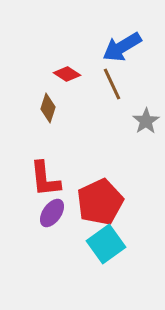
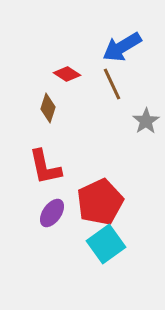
red L-shape: moved 12 px up; rotated 6 degrees counterclockwise
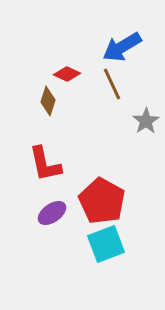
red diamond: rotated 8 degrees counterclockwise
brown diamond: moved 7 px up
red L-shape: moved 3 px up
red pentagon: moved 2 px right, 1 px up; rotated 18 degrees counterclockwise
purple ellipse: rotated 20 degrees clockwise
cyan square: rotated 15 degrees clockwise
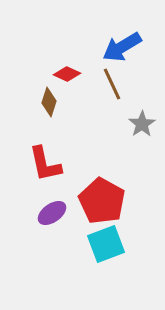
brown diamond: moved 1 px right, 1 px down
gray star: moved 4 px left, 3 px down
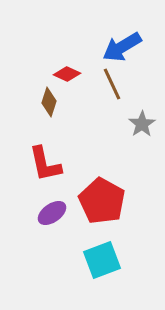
cyan square: moved 4 px left, 16 px down
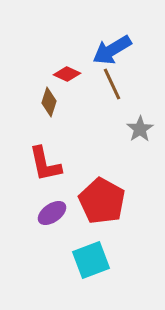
blue arrow: moved 10 px left, 3 px down
gray star: moved 2 px left, 5 px down
cyan square: moved 11 px left
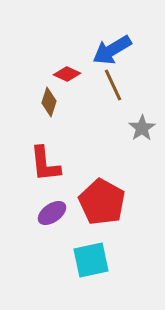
brown line: moved 1 px right, 1 px down
gray star: moved 2 px right, 1 px up
red L-shape: rotated 6 degrees clockwise
red pentagon: moved 1 px down
cyan square: rotated 9 degrees clockwise
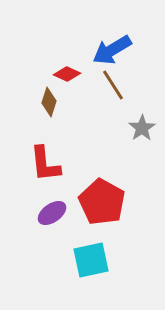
brown line: rotated 8 degrees counterclockwise
